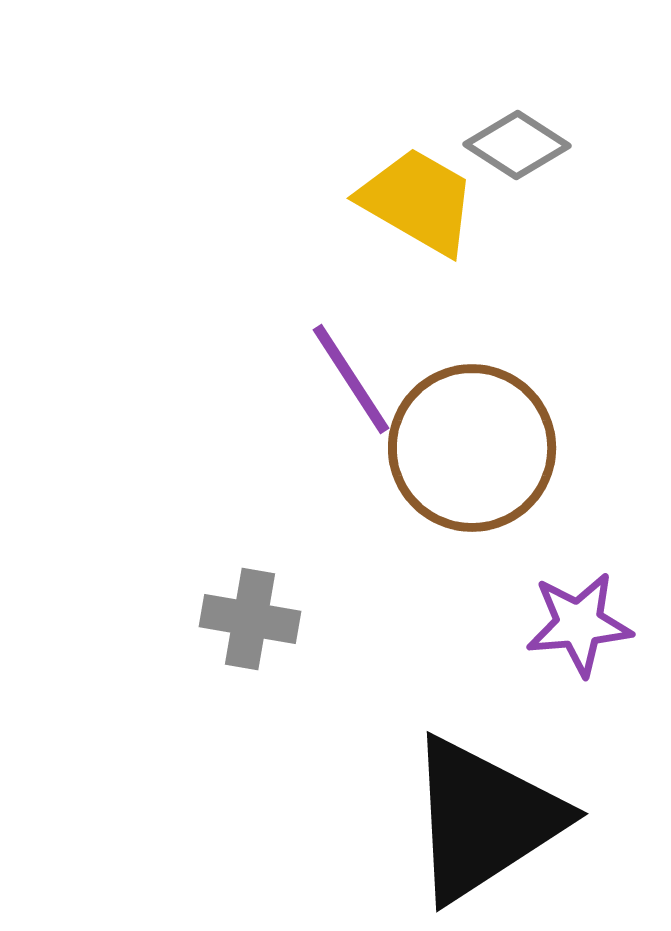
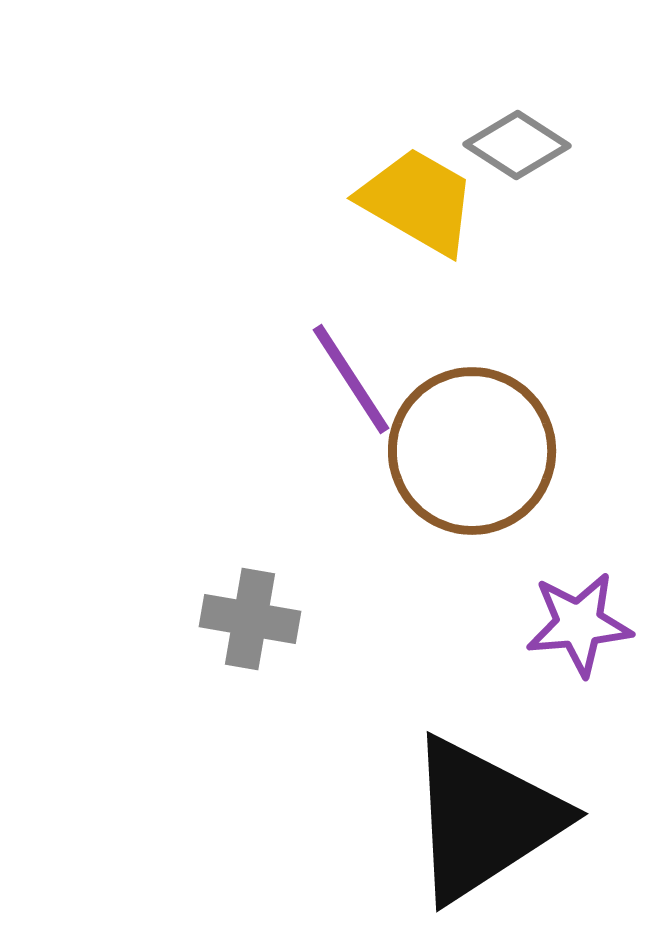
brown circle: moved 3 px down
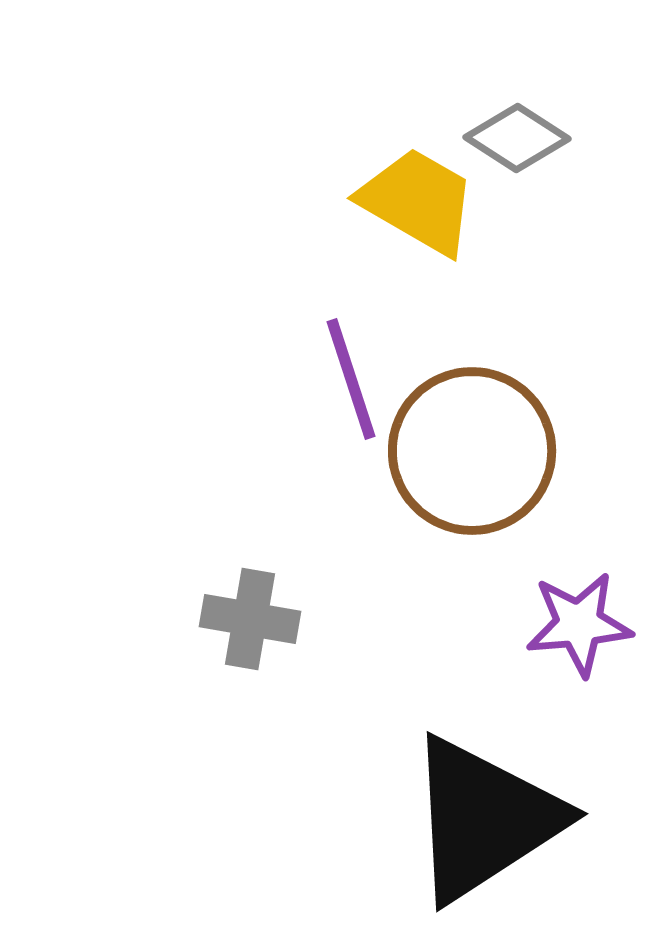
gray diamond: moved 7 px up
purple line: rotated 15 degrees clockwise
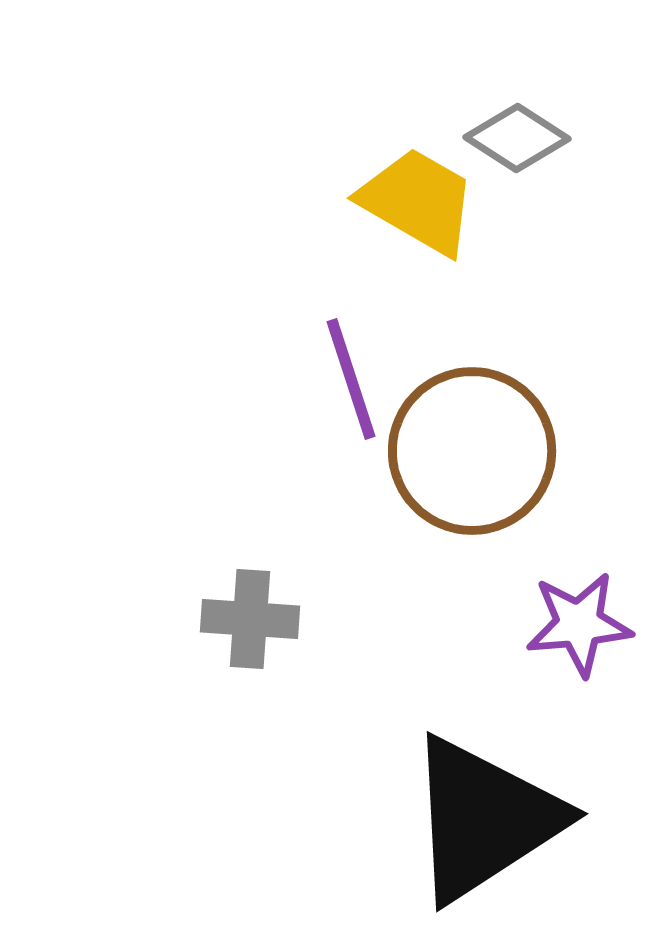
gray cross: rotated 6 degrees counterclockwise
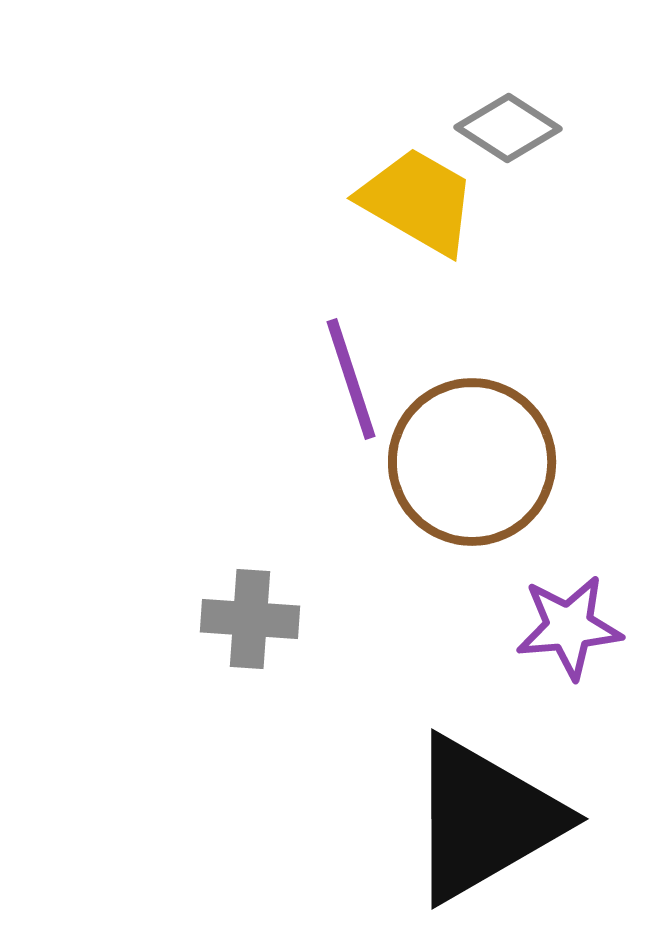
gray diamond: moved 9 px left, 10 px up
brown circle: moved 11 px down
purple star: moved 10 px left, 3 px down
black triangle: rotated 3 degrees clockwise
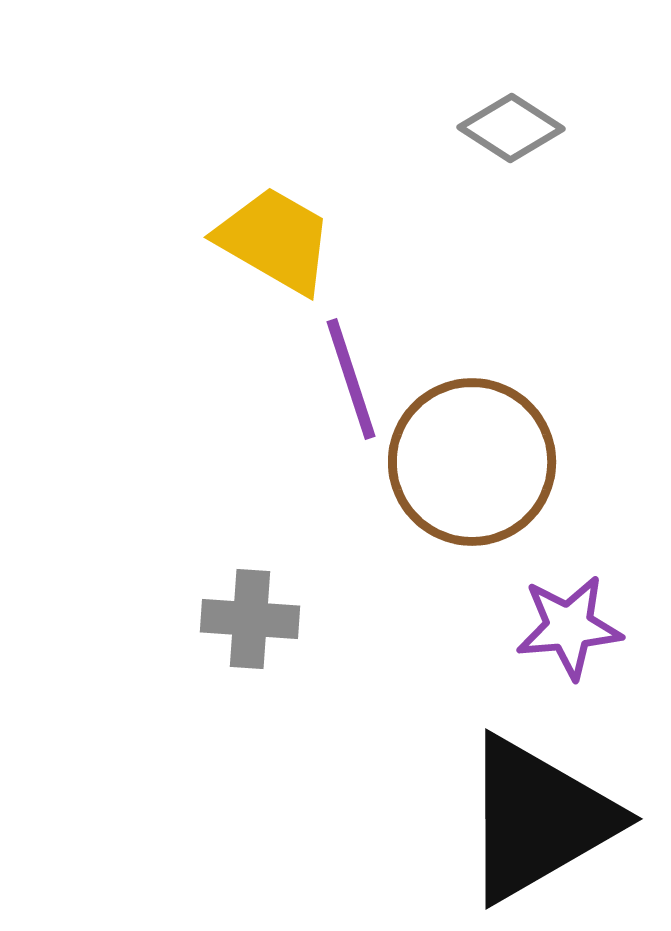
gray diamond: moved 3 px right
yellow trapezoid: moved 143 px left, 39 px down
black triangle: moved 54 px right
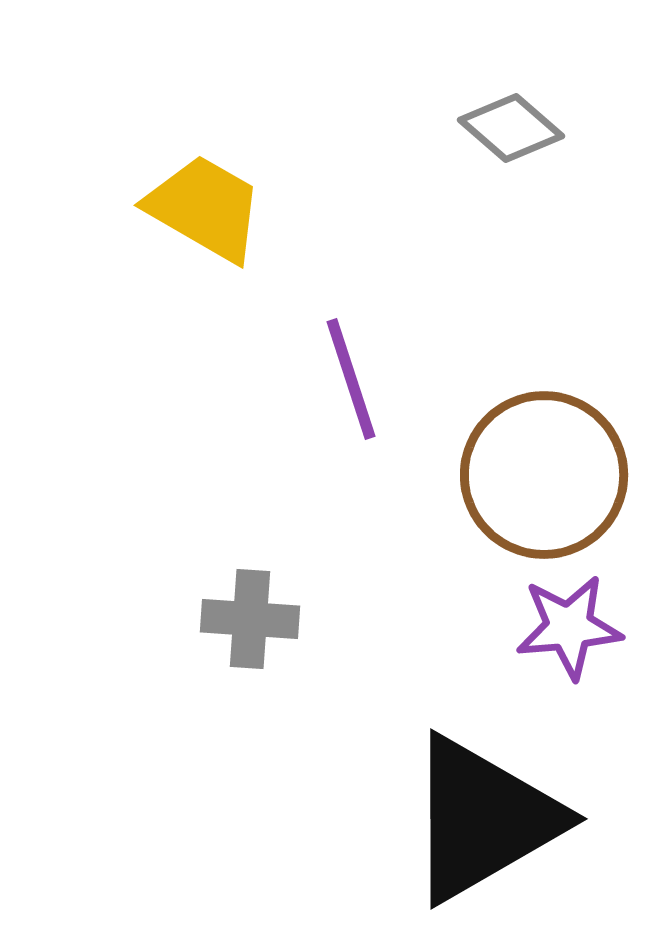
gray diamond: rotated 8 degrees clockwise
yellow trapezoid: moved 70 px left, 32 px up
brown circle: moved 72 px right, 13 px down
black triangle: moved 55 px left
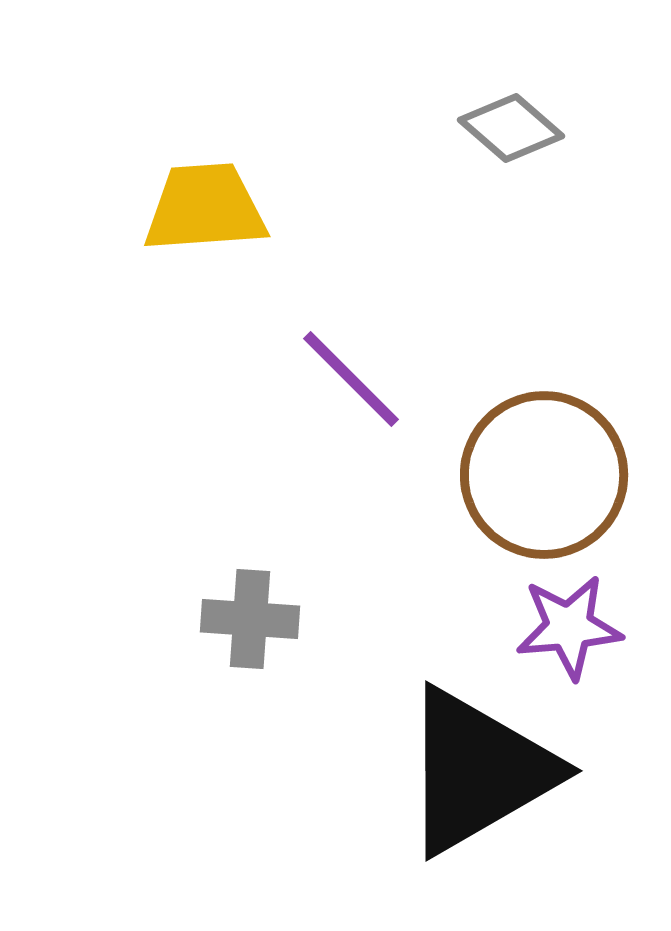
yellow trapezoid: rotated 34 degrees counterclockwise
purple line: rotated 27 degrees counterclockwise
black triangle: moved 5 px left, 48 px up
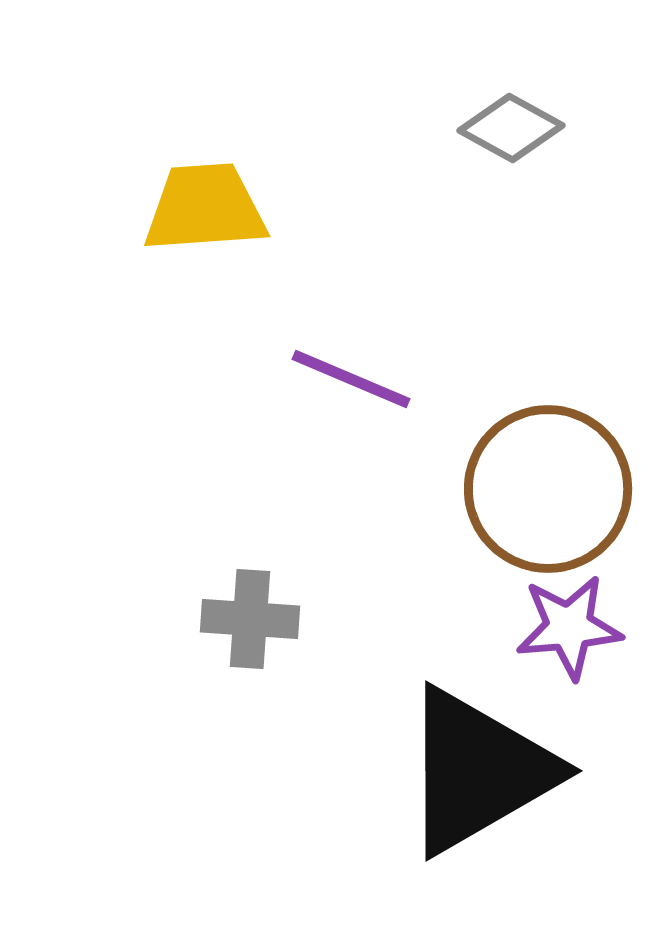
gray diamond: rotated 12 degrees counterclockwise
purple line: rotated 22 degrees counterclockwise
brown circle: moved 4 px right, 14 px down
